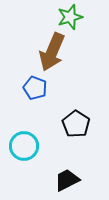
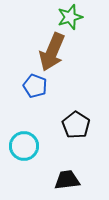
blue pentagon: moved 2 px up
black pentagon: moved 1 px down
black trapezoid: rotated 20 degrees clockwise
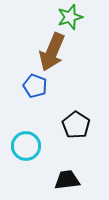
cyan circle: moved 2 px right
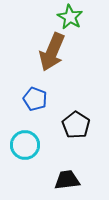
green star: rotated 25 degrees counterclockwise
blue pentagon: moved 13 px down
cyan circle: moved 1 px left, 1 px up
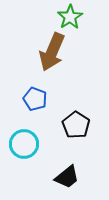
green star: rotated 10 degrees clockwise
cyan circle: moved 1 px left, 1 px up
black trapezoid: moved 3 px up; rotated 148 degrees clockwise
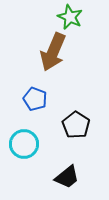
green star: rotated 15 degrees counterclockwise
brown arrow: moved 1 px right
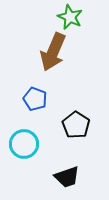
black trapezoid: rotated 20 degrees clockwise
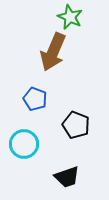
black pentagon: rotated 12 degrees counterclockwise
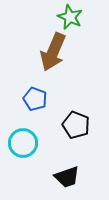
cyan circle: moved 1 px left, 1 px up
